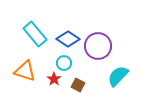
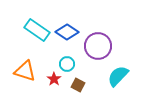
cyan rectangle: moved 2 px right, 4 px up; rotated 15 degrees counterclockwise
blue diamond: moved 1 px left, 7 px up
cyan circle: moved 3 px right, 1 px down
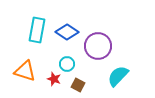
cyan rectangle: rotated 65 degrees clockwise
red star: rotated 16 degrees counterclockwise
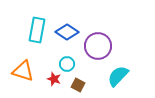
orange triangle: moved 2 px left
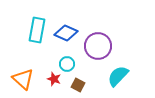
blue diamond: moved 1 px left, 1 px down; rotated 10 degrees counterclockwise
orange triangle: moved 8 px down; rotated 25 degrees clockwise
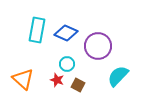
red star: moved 3 px right, 1 px down
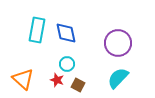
blue diamond: rotated 55 degrees clockwise
purple circle: moved 20 px right, 3 px up
cyan semicircle: moved 2 px down
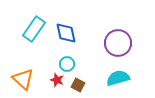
cyan rectangle: moved 3 px left, 1 px up; rotated 25 degrees clockwise
cyan semicircle: rotated 30 degrees clockwise
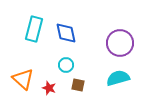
cyan rectangle: rotated 20 degrees counterclockwise
purple circle: moved 2 px right
cyan circle: moved 1 px left, 1 px down
red star: moved 8 px left, 8 px down
brown square: rotated 16 degrees counterclockwise
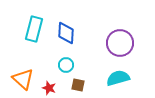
blue diamond: rotated 15 degrees clockwise
